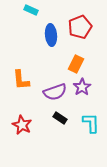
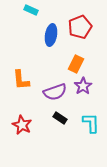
blue ellipse: rotated 15 degrees clockwise
purple star: moved 1 px right, 1 px up
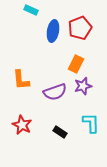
red pentagon: moved 1 px down
blue ellipse: moved 2 px right, 4 px up
purple star: rotated 18 degrees clockwise
black rectangle: moved 14 px down
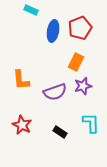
orange rectangle: moved 2 px up
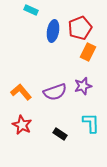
orange rectangle: moved 12 px right, 10 px up
orange L-shape: moved 12 px down; rotated 145 degrees clockwise
black rectangle: moved 2 px down
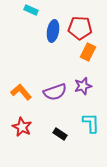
red pentagon: rotated 25 degrees clockwise
red star: moved 2 px down
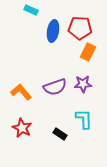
purple star: moved 2 px up; rotated 12 degrees clockwise
purple semicircle: moved 5 px up
cyan L-shape: moved 7 px left, 4 px up
red star: moved 1 px down
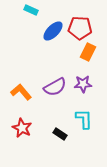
blue ellipse: rotated 35 degrees clockwise
purple semicircle: rotated 10 degrees counterclockwise
